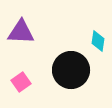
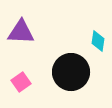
black circle: moved 2 px down
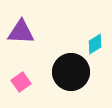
cyan diamond: moved 3 px left, 3 px down; rotated 50 degrees clockwise
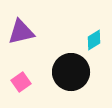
purple triangle: rotated 16 degrees counterclockwise
cyan diamond: moved 1 px left, 4 px up
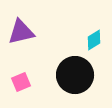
black circle: moved 4 px right, 3 px down
pink square: rotated 12 degrees clockwise
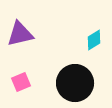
purple triangle: moved 1 px left, 2 px down
black circle: moved 8 px down
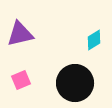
pink square: moved 2 px up
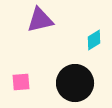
purple triangle: moved 20 px right, 14 px up
pink square: moved 2 px down; rotated 18 degrees clockwise
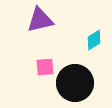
pink square: moved 24 px right, 15 px up
